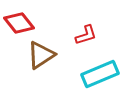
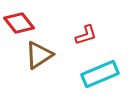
brown triangle: moved 2 px left
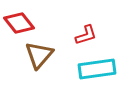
brown triangle: rotated 16 degrees counterclockwise
cyan rectangle: moved 3 px left, 5 px up; rotated 15 degrees clockwise
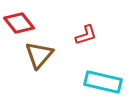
cyan rectangle: moved 6 px right, 13 px down; rotated 21 degrees clockwise
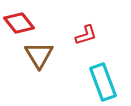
brown triangle: rotated 12 degrees counterclockwise
cyan rectangle: rotated 57 degrees clockwise
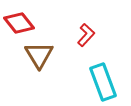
red L-shape: rotated 30 degrees counterclockwise
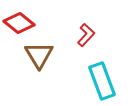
red diamond: rotated 12 degrees counterclockwise
cyan rectangle: moved 1 px left, 1 px up
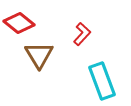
red L-shape: moved 4 px left, 1 px up
